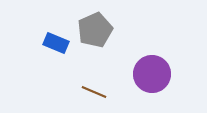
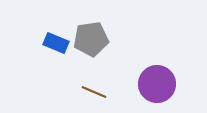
gray pentagon: moved 4 px left, 9 px down; rotated 16 degrees clockwise
purple circle: moved 5 px right, 10 px down
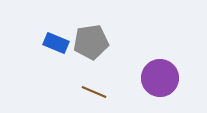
gray pentagon: moved 3 px down
purple circle: moved 3 px right, 6 px up
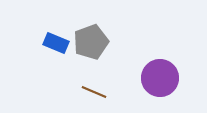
gray pentagon: rotated 12 degrees counterclockwise
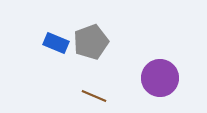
brown line: moved 4 px down
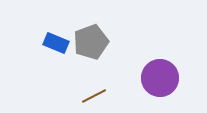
brown line: rotated 50 degrees counterclockwise
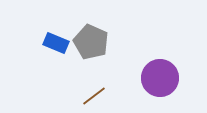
gray pentagon: rotated 28 degrees counterclockwise
brown line: rotated 10 degrees counterclockwise
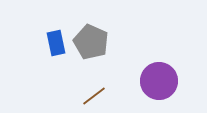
blue rectangle: rotated 55 degrees clockwise
purple circle: moved 1 px left, 3 px down
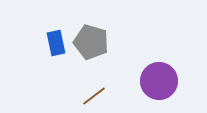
gray pentagon: rotated 8 degrees counterclockwise
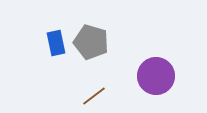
purple circle: moved 3 px left, 5 px up
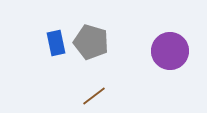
purple circle: moved 14 px right, 25 px up
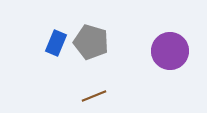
blue rectangle: rotated 35 degrees clockwise
brown line: rotated 15 degrees clockwise
